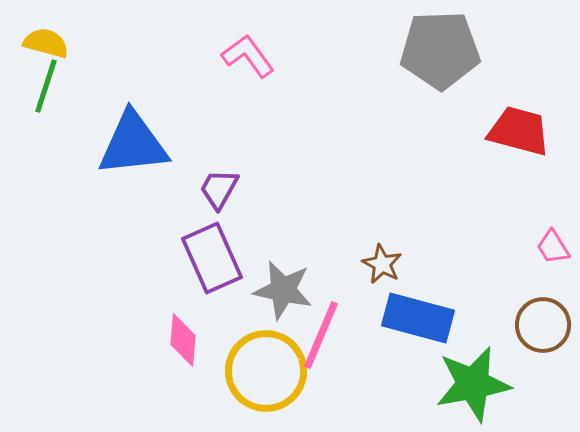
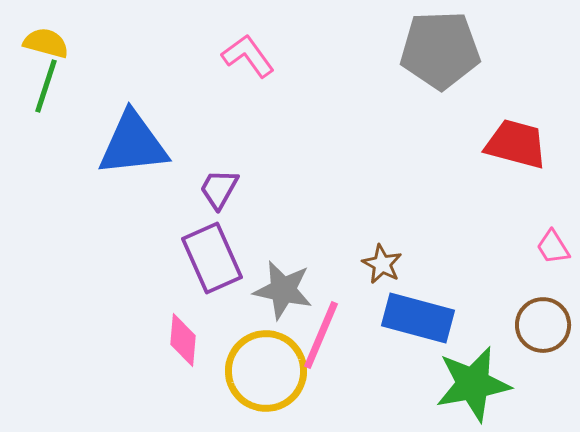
red trapezoid: moved 3 px left, 13 px down
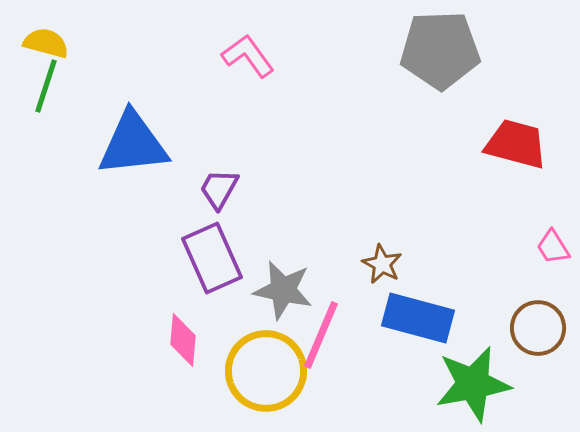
brown circle: moved 5 px left, 3 px down
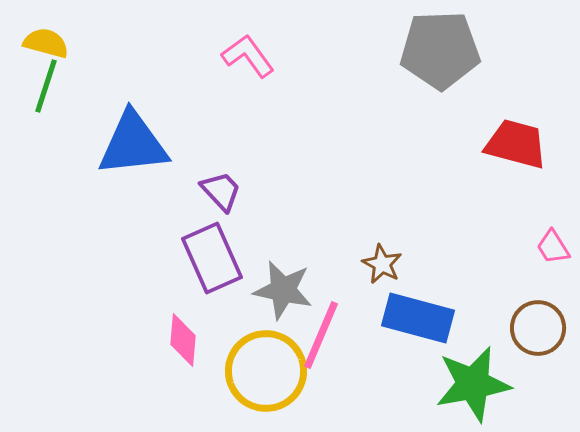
purple trapezoid: moved 2 px right, 2 px down; rotated 108 degrees clockwise
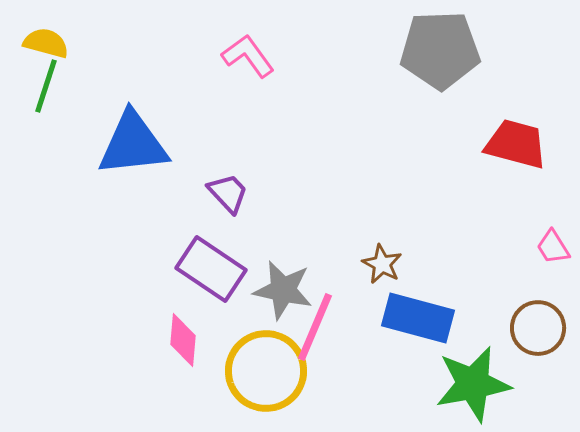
purple trapezoid: moved 7 px right, 2 px down
purple rectangle: moved 1 px left, 11 px down; rotated 32 degrees counterclockwise
pink line: moved 6 px left, 8 px up
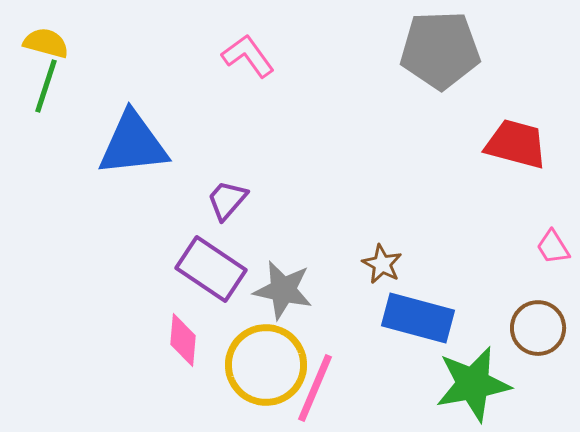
purple trapezoid: moved 1 px left, 7 px down; rotated 96 degrees counterclockwise
pink line: moved 61 px down
yellow circle: moved 6 px up
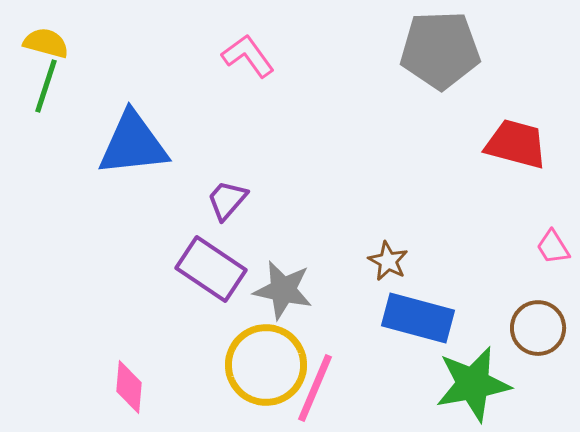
brown star: moved 6 px right, 3 px up
pink diamond: moved 54 px left, 47 px down
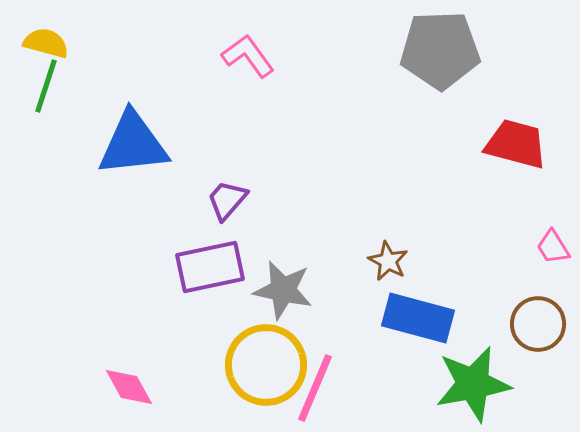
purple rectangle: moved 1 px left, 2 px up; rotated 46 degrees counterclockwise
brown circle: moved 4 px up
pink diamond: rotated 34 degrees counterclockwise
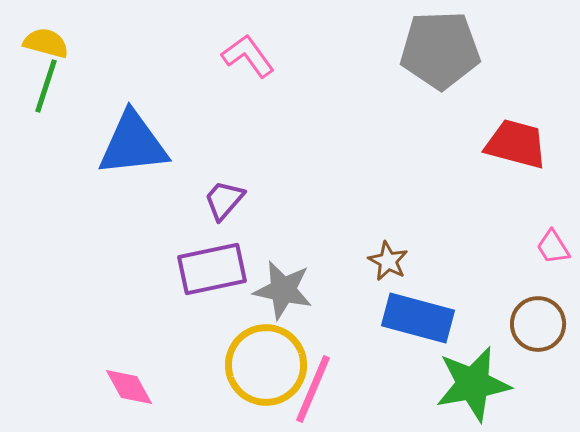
purple trapezoid: moved 3 px left
purple rectangle: moved 2 px right, 2 px down
pink line: moved 2 px left, 1 px down
